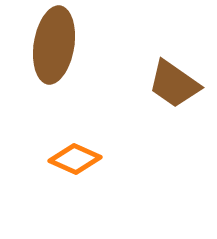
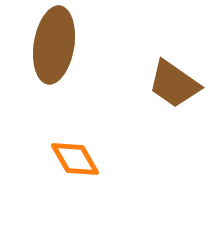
orange diamond: rotated 36 degrees clockwise
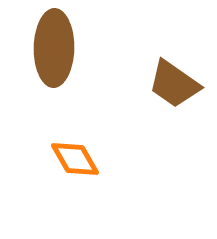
brown ellipse: moved 3 px down; rotated 8 degrees counterclockwise
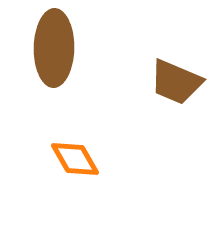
brown trapezoid: moved 2 px right, 2 px up; rotated 12 degrees counterclockwise
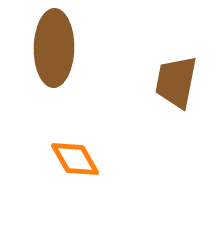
brown trapezoid: rotated 78 degrees clockwise
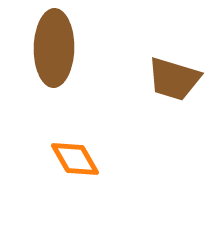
brown trapezoid: moved 2 px left, 3 px up; rotated 84 degrees counterclockwise
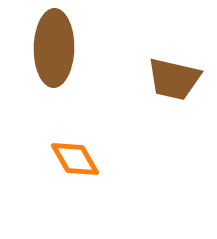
brown trapezoid: rotated 4 degrees counterclockwise
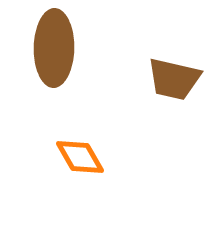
orange diamond: moved 5 px right, 2 px up
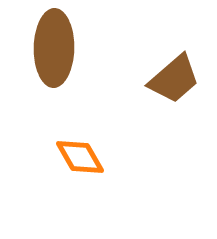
brown trapezoid: rotated 54 degrees counterclockwise
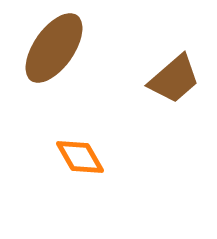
brown ellipse: rotated 34 degrees clockwise
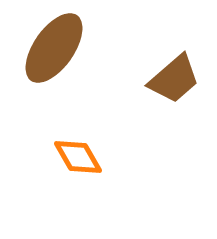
orange diamond: moved 2 px left
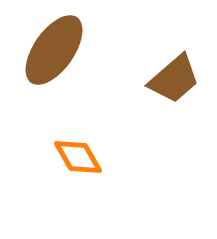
brown ellipse: moved 2 px down
